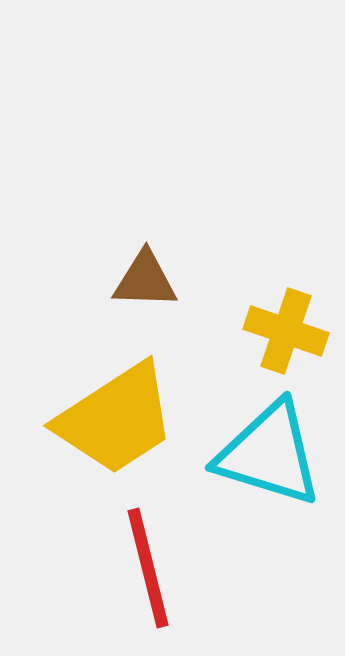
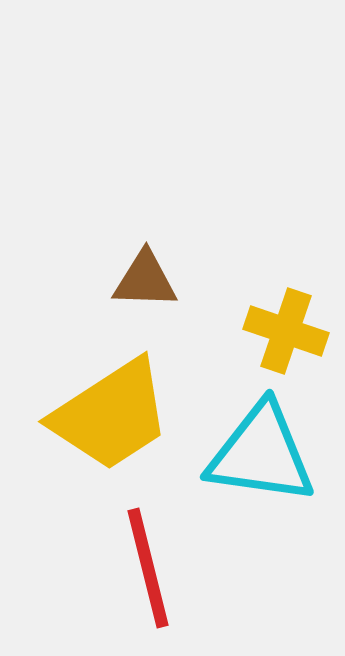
yellow trapezoid: moved 5 px left, 4 px up
cyan triangle: moved 8 px left; rotated 9 degrees counterclockwise
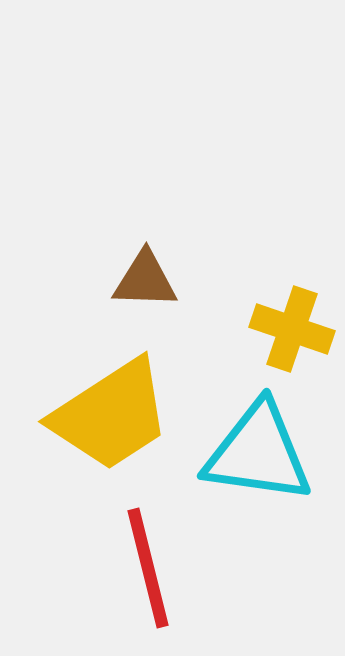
yellow cross: moved 6 px right, 2 px up
cyan triangle: moved 3 px left, 1 px up
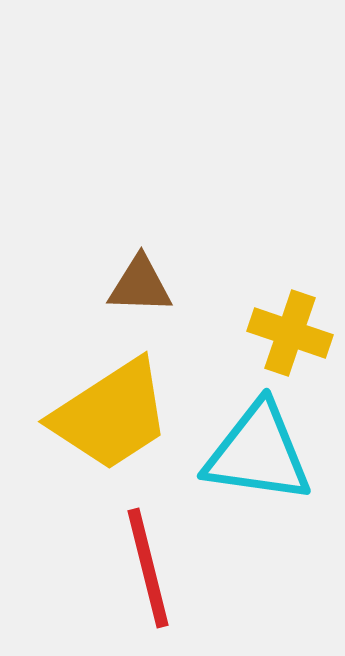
brown triangle: moved 5 px left, 5 px down
yellow cross: moved 2 px left, 4 px down
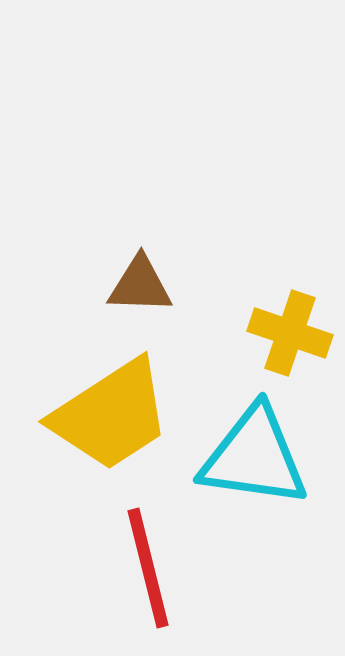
cyan triangle: moved 4 px left, 4 px down
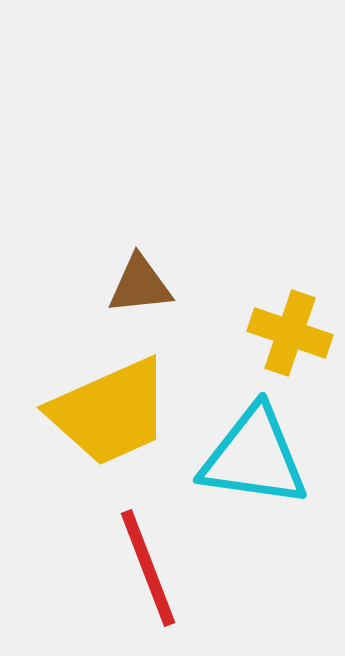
brown triangle: rotated 8 degrees counterclockwise
yellow trapezoid: moved 1 px left, 3 px up; rotated 9 degrees clockwise
red line: rotated 7 degrees counterclockwise
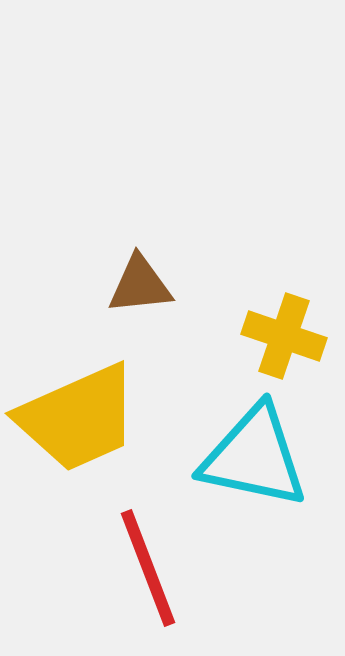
yellow cross: moved 6 px left, 3 px down
yellow trapezoid: moved 32 px left, 6 px down
cyan triangle: rotated 4 degrees clockwise
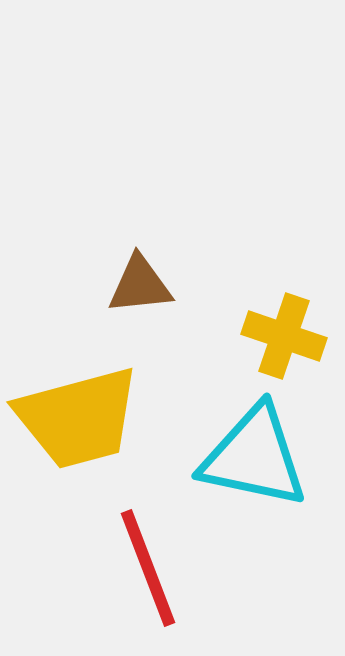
yellow trapezoid: rotated 9 degrees clockwise
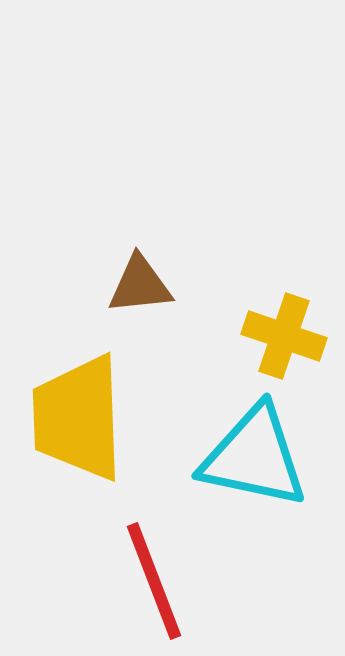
yellow trapezoid: rotated 103 degrees clockwise
red line: moved 6 px right, 13 px down
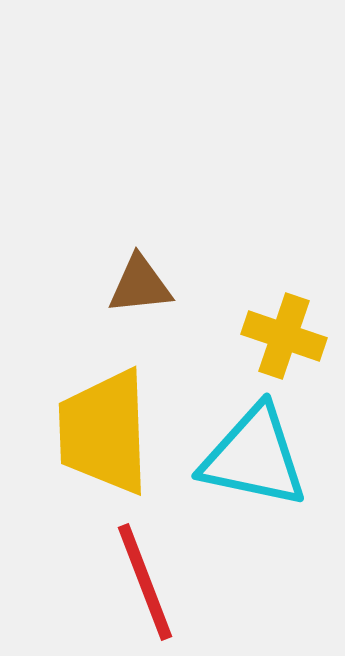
yellow trapezoid: moved 26 px right, 14 px down
red line: moved 9 px left, 1 px down
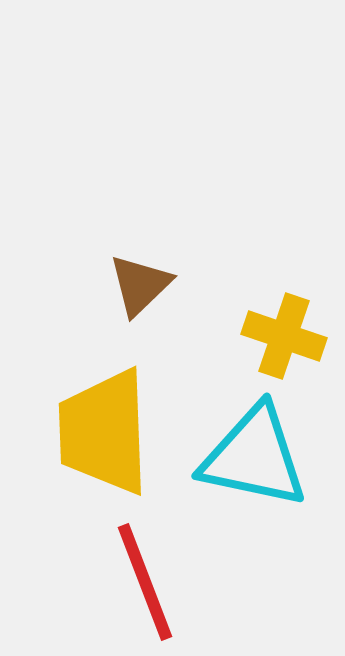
brown triangle: rotated 38 degrees counterclockwise
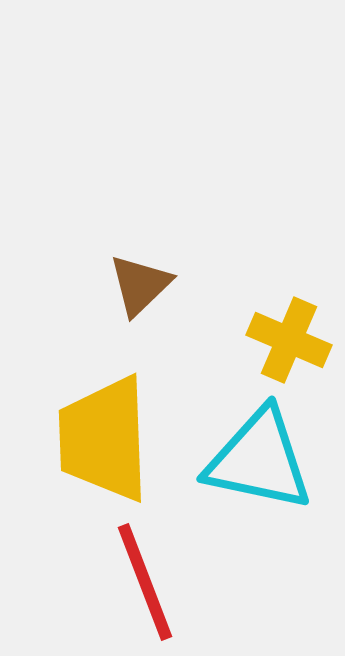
yellow cross: moved 5 px right, 4 px down; rotated 4 degrees clockwise
yellow trapezoid: moved 7 px down
cyan triangle: moved 5 px right, 3 px down
